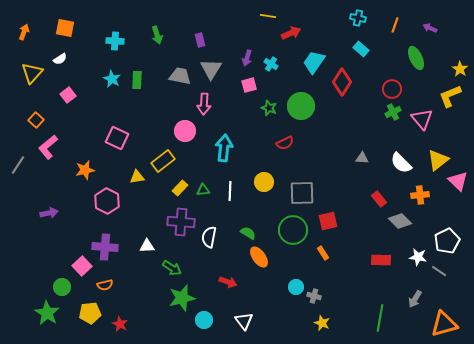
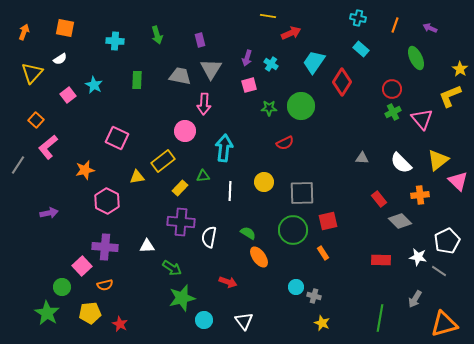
cyan star at (112, 79): moved 18 px left, 6 px down
green star at (269, 108): rotated 21 degrees counterclockwise
green triangle at (203, 190): moved 14 px up
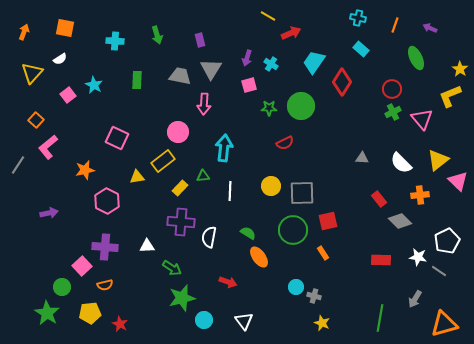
yellow line at (268, 16): rotated 21 degrees clockwise
pink circle at (185, 131): moved 7 px left, 1 px down
yellow circle at (264, 182): moved 7 px right, 4 px down
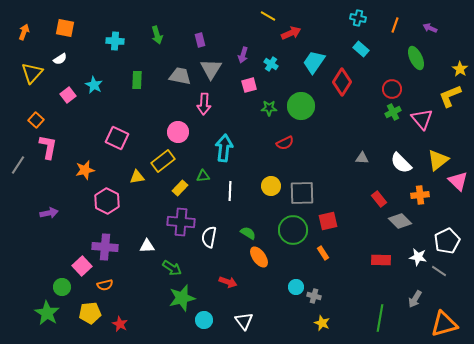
purple arrow at (247, 58): moved 4 px left, 3 px up
pink L-shape at (48, 147): rotated 140 degrees clockwise
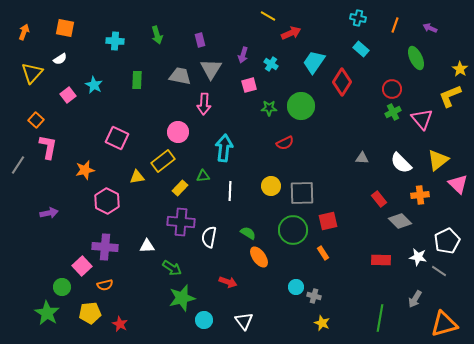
pink triangle at (458, 181): moved 3 px down
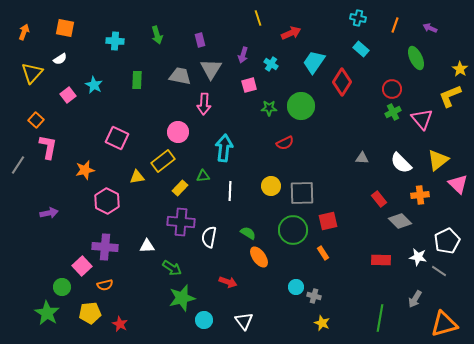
yellow line at (268, 16): moved 10 px left, 2 px down; rotated 42 degrees clockwise
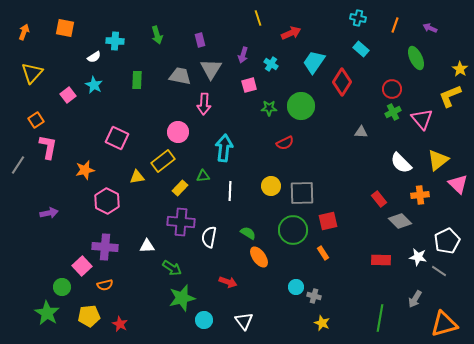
white semicircle at (60, 59): moved 34 px right, 2 px up
orange square at (36, 120): rotated 14 degrees clockwise
gray triangle at (362, 158): moved 1 px left, 26 px up
yellow pentagon at (90, 313): moved 1 px left, 3 px down
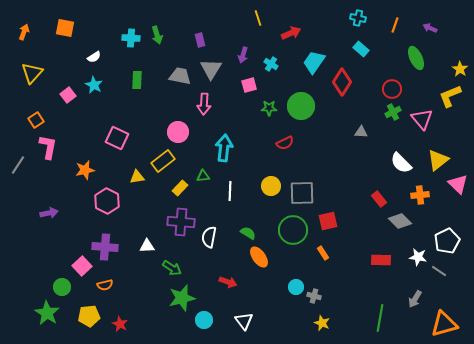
cyan cross at (115, 41): moved 16 px right, 3 px up
